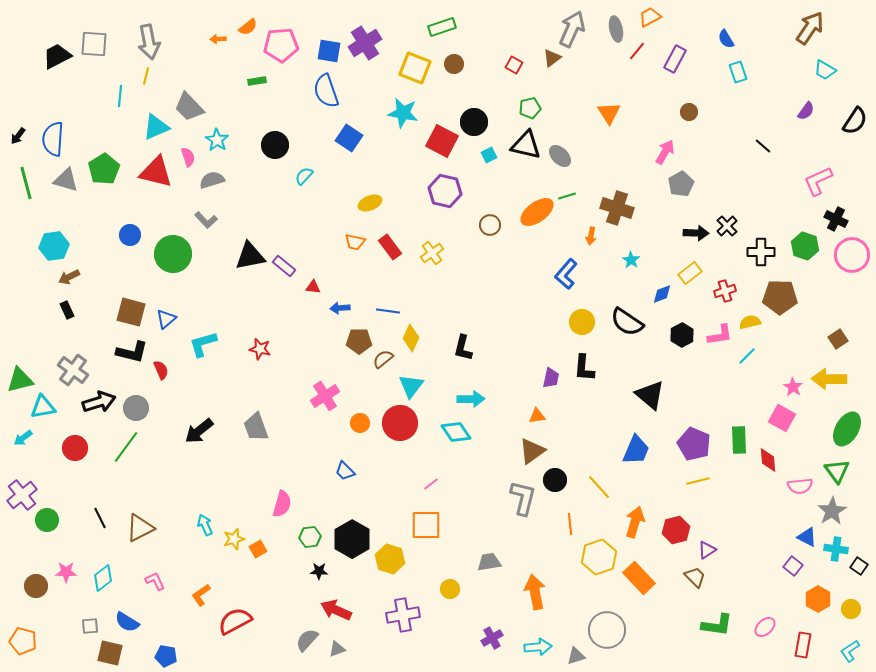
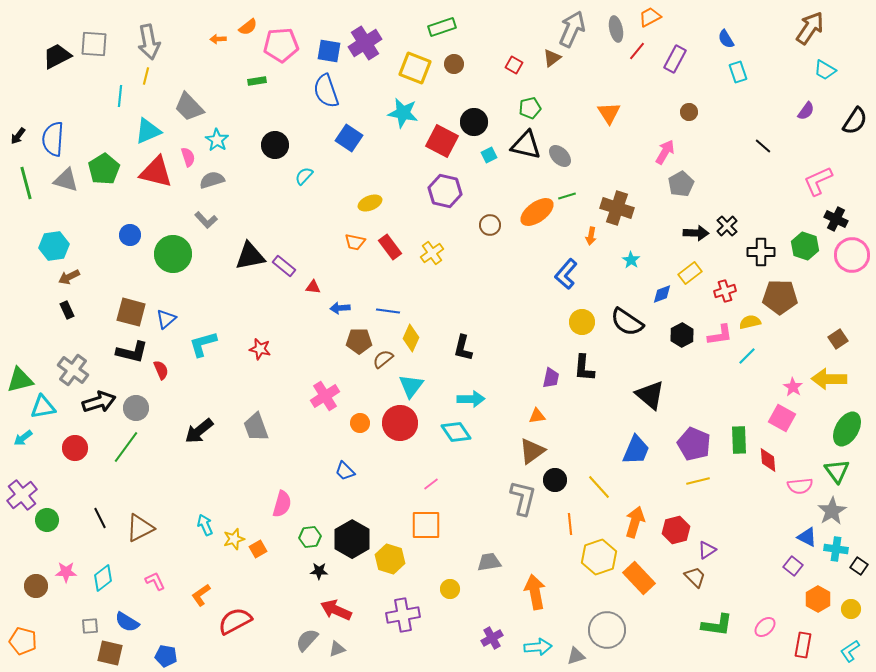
cyan triangle at (156, 127): moved 8 px left, 4 px down
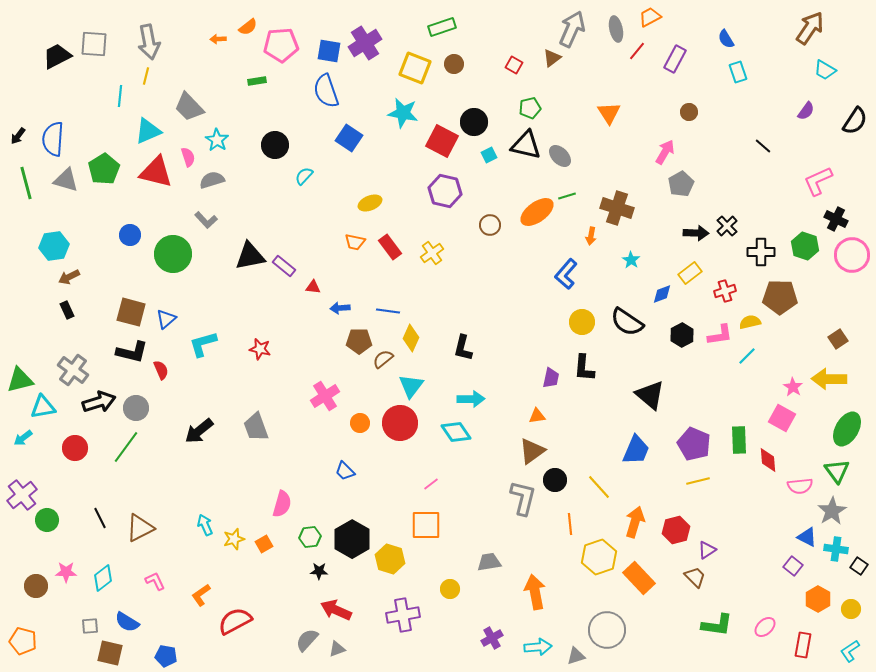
orange square at (258, 549): moved 6 px right, 5 px up
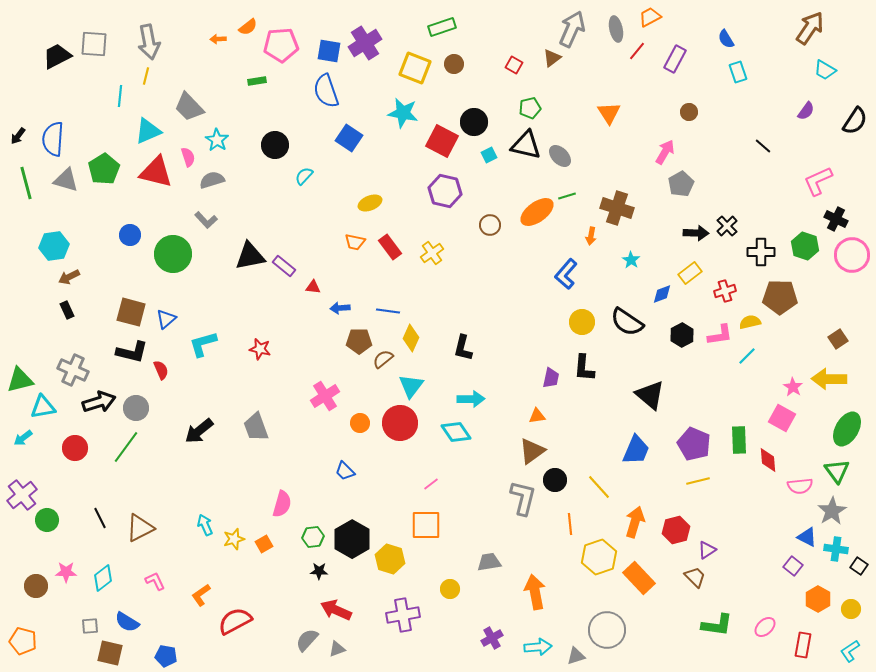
gray cross at (73, 370): rotated 12 degrees counterclockwise
green hexagon at (310, 537): moved 3 px right
